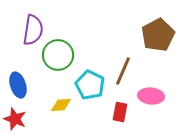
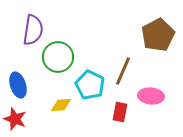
green circle: moved 2 px down
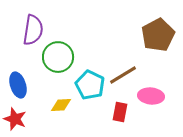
brown line: moved 4 px down; rotated 36 degrees clockwise
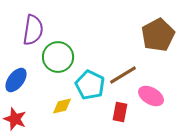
blue ellipse: moved 2 px left, 5 px up; rotated 55 degrees clockwise
pink ellipse: rotated 25 degrees clockwise
yellow diamond: moved 1 px right, 1 px down; rotated 10 degrees counterclockwise
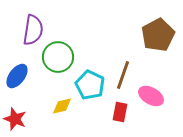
brown line: rotated 40 degrees counterclockwise
blue ellipse: moved 1 px right, 4 px up
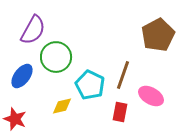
purple semicircle: rotated 20 degrees clockwise
green circle: moved 2 px left
blue ellipse: moved 5 px right
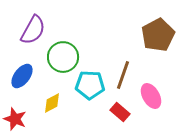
green circle: moved 7 px right
cyan pentagon: rotated 24 degrees counterclockwise
pink ellipse: rotated 30 degrees clockwise
yellow diamond: moved 10 px left, 3 px up; rotated 15 degrees counterclockwise
red rectangle: rotated 60 degrees counterclockwise
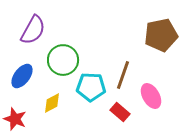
brown pentagon: moved 3 px right; rotated 16 degrees clockwise
green circle: moved 3 px down
cyan pentagon: moved 1 px right, 2 px down
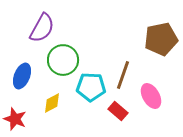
purple semicircle: moved 9 px right, 2 px up
brown pentagon: moved 4 px down
blue ellipse: rotated 15 degrees counterclockwise
red rectangle: moved 2 px left, 1 px up
